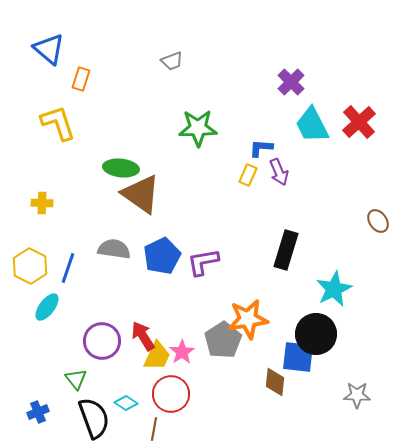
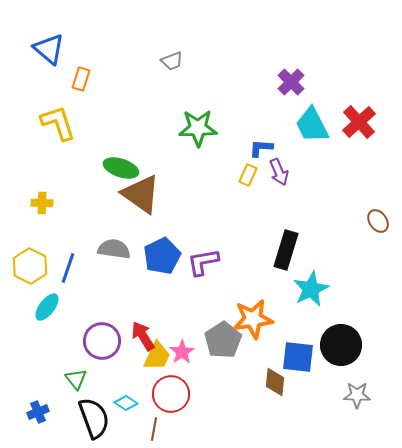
green ellipse: rotated 12 degrees clockwise
cyan star: moved 23 px left
orange star: moved 5 px right
black circle: moved 25 px right, 11 px down
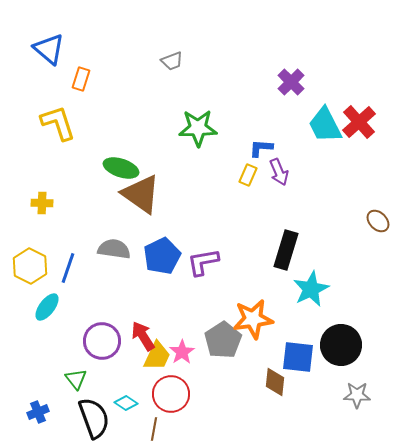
cyan trapezoid: moved 13 px right
brown ellipse: rotated 10 degrees counterclockwise
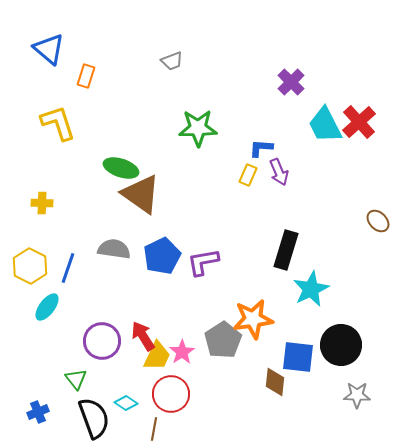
orange rectangle: moved 5 px right, 3 px up
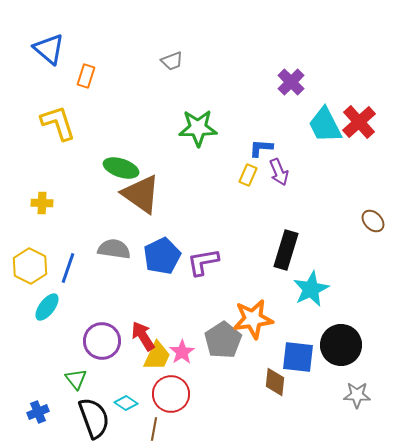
brown ellipse: moved 5 px left
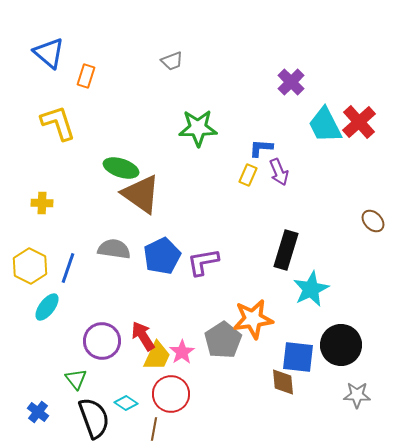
blue triangle: moved 4 px down
brown diamond: moved 8 px right; rotated 12 degrees counterclockwise
blue cross: rotated 30 degrees counterclockwise
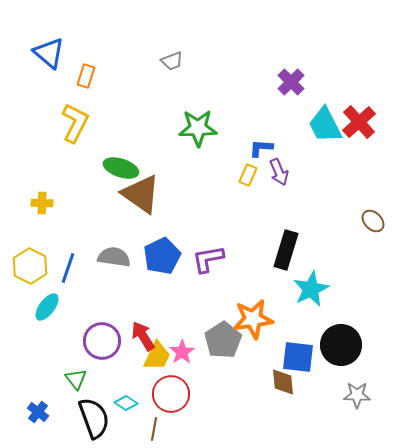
yellow L-shape: moved 17 px right; rotated 45 degrees clockwise
gray semicircle: moved 8 px down
purple L-shape: moved 5 px right, 3 px up
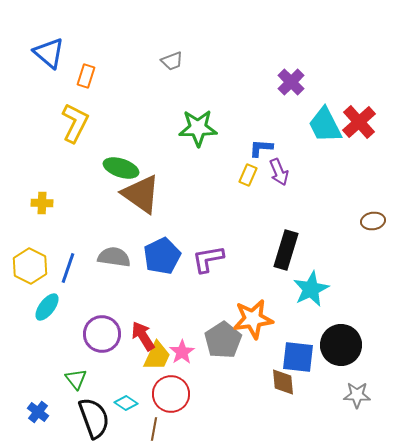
brown ellipse: rotated 55 degrees counterclockwise
purple circle: moved 7 px up
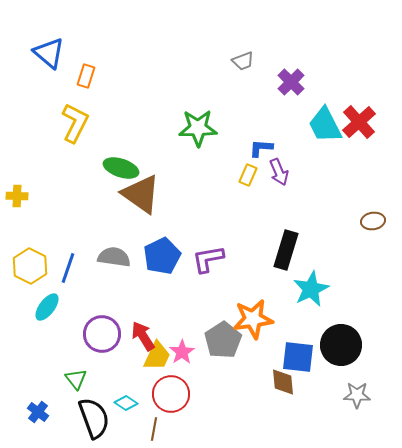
gray trapezoid: moved 71 px right
yellow cross: moved 25 px left, 7 px up
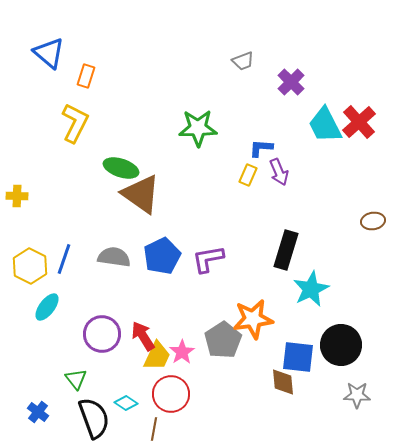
blue line: moved 4 px left, 9 px up
